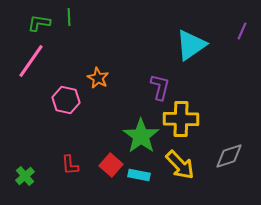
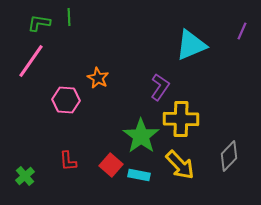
cyan triangle: rotated 12 degrees clockwise
purple L-shape: rotated 20 degrees clockwise
pink hexagon: rotated 8 degrees counterclockwise
gray diamond: rotated 28 degrees counterclockwise
red L-shape: moved 2 px left, 4 px up
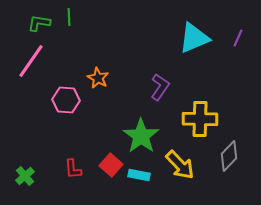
purple line: moved 4 px left, 7 px down
cyan triangle: moved 3 px right, 7 px up
yellow cross: moved 19 px right
red L-shape: moved 5 px right, 8 px down
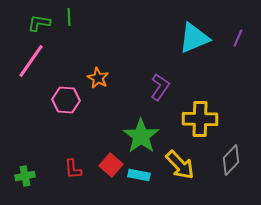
gray diamond: moved 2 px right, 4 px down
green cross: rotated 30 degrees clockwise
